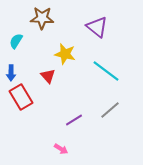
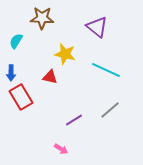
cyan line: moved 1 px up; rotated 12 degrees counterclockwise
red triangle: moved 2 px right, 1 px down; rotated 35 degrees counterclockwise
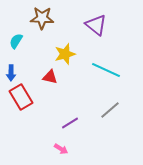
purple triangle: moved 1 px left, 2 px up
yellow star: rotated 30 degrees counterclockwise
purple line: moved 4 px left, 3 px down
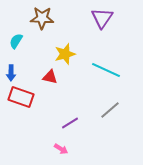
purple triangle: moved 6 px right, 7 px up; rotated 25 degrees clockwise
red rectangle: rotated 40 degrees counterclockwise
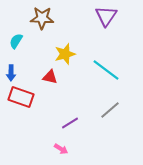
purple triangle: moved 4 px right, 2 px up
cyan line: rotated 12 degrees clockwise
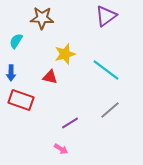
purple triangle: rotated 20 degrees clockwise
red rectangle: moved 3 px down
